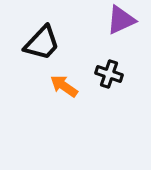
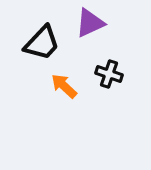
purple triangle: moved 31 px left, 3 px down
orange arrow: rotated 8 degrees clockwise
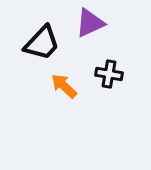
black cross: rotated 8 degrees counterclockwise
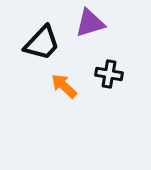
purple triangle: rotated 8 degrees clockwise
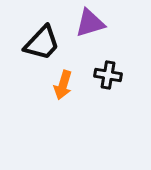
black cross: moved 1 px left, 1 px down
orange arrow: moved 1 px left, 1 px up; rotated 116 degrees counterclockwise
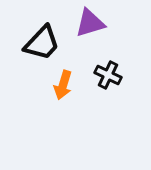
black cross: rotated 16 degrees clockwise
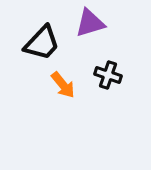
black cross: rotated 8 degrees counterclockwise
orange arrow: rotated 56 degrees counterclockwise
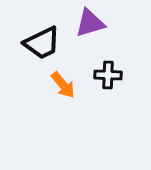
black trapezoid: rotated 21 degrees clockwise
black cross: rotated 16 degrees counterclockwise
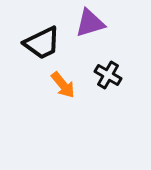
black cross: rotated 28 degrees clockwise
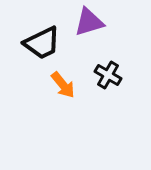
purple triangle: moved 1 px left, 1 px up
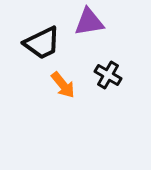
purple triangle: rotated 8 degrees clockwise
